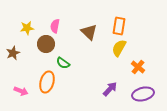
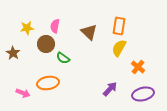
brown star: rotated 16 degrees counterclockwise
green semicircle: moved 5 px up
orange ellipse: moved 1 px right, 1 px down; rotated 65 degrees clockwise
pink arrow: moved 2 px right, 2 px down
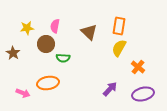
green semicircle: rotated 32 degrees counterclockwise
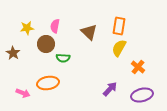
purple ellipse: moved 1 px left, 1 px down
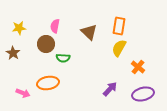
yellow star: moved 8 px left
purple ellipse: moved 1 px right, 1 px up
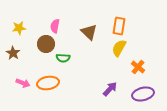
pink arrow: moved 10 px up
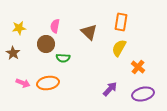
orange rectangle: moved 2 px right, 4 px up
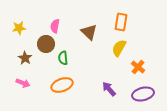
brown star: moved 12 px right, 5 px down
green semicircle: rotated 80 degrees clockwise
orange ellipse: moved 14 px right, 2 px down; rotated 10 degrees counterclockwise
purple arrow: moved 1 px left; rotated 84 degrees counterclockwise
